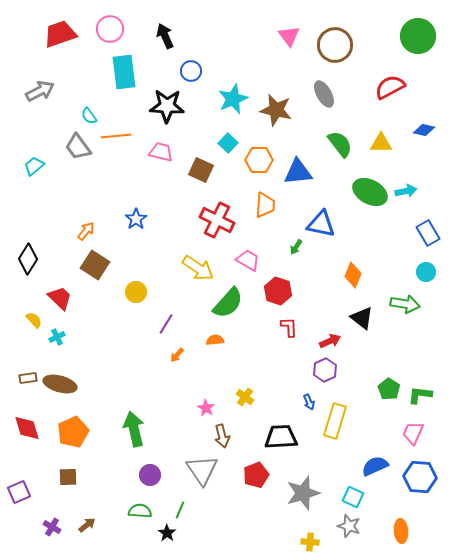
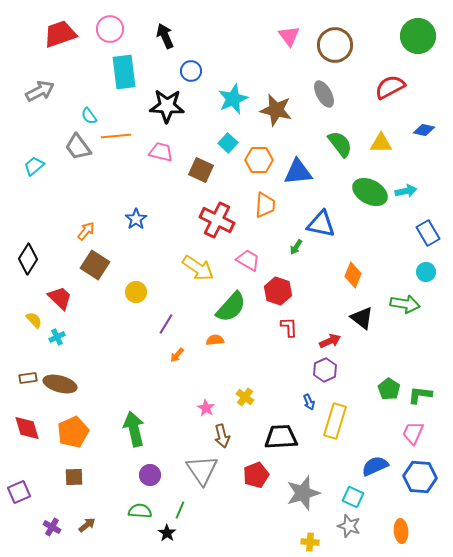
green semicircle at (228, 303): moved 3 px right, 4 px down
brown square at (68, 477): moved 6 px right
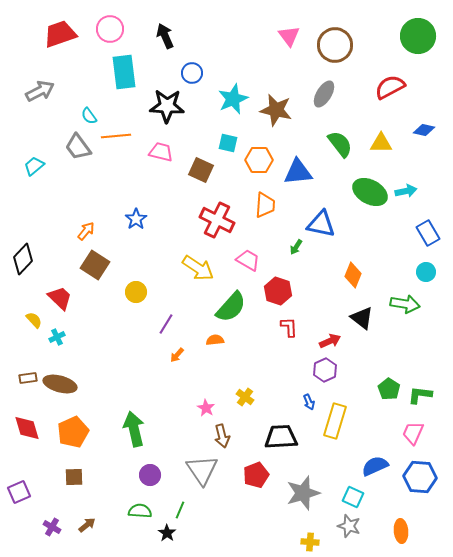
blue circle at (191, 71): moved 1 px right, 2 px down
gray ellipse at (324, 94): rotated 60 degrees clockwise
cyan square at (228, 143): rotated 30 degrees counterclockwise
black diamond at (28, 259): moved 5 px left; rotated 12 degrees clockwise
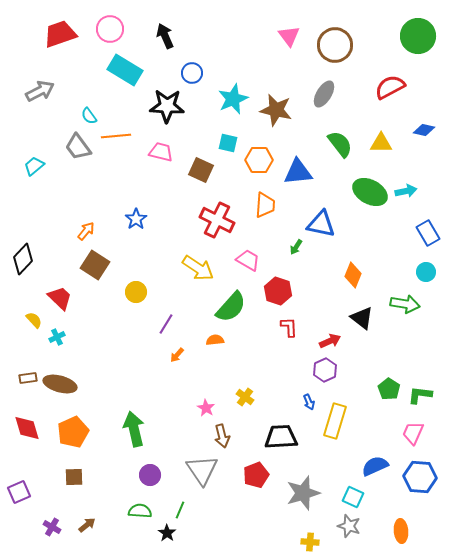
cyan rectangle at (124, 72): moved 1 px right, 2 px up; rotated 52 degrees counterclockwise
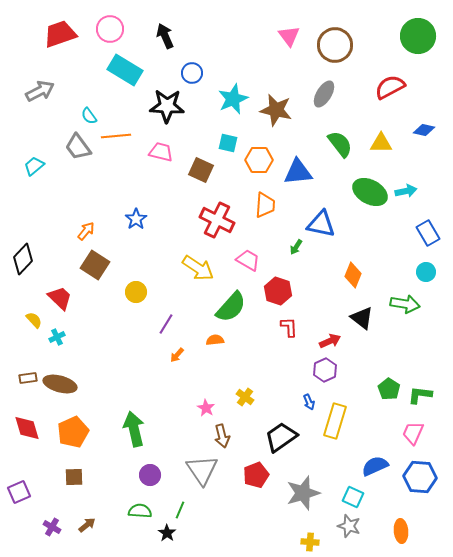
black trapezoid at (281, 437): rotated 32 degrees counterclockwise
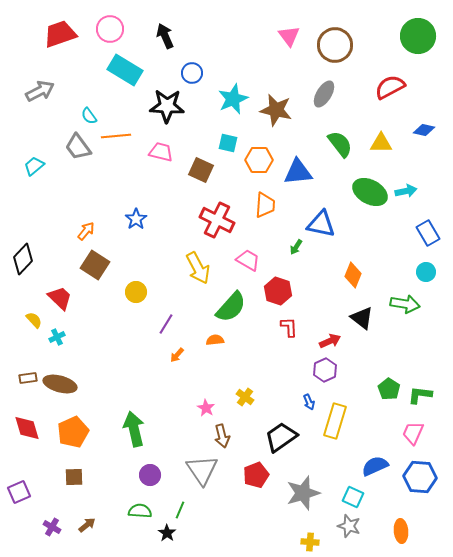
yellow arrow at (198, 268): rotated 28 degrees clockwise
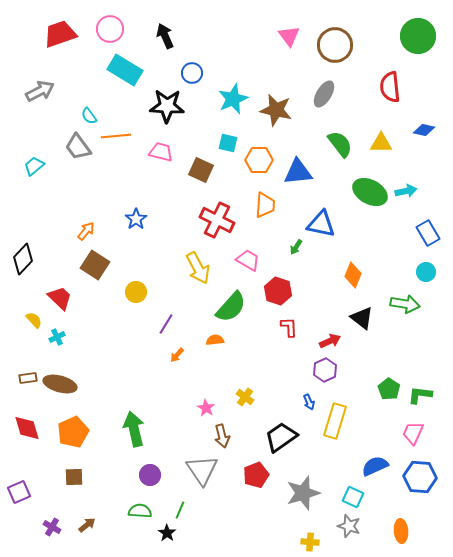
red semicircle at (390, 87): rotated 68 degrees counterclockwise
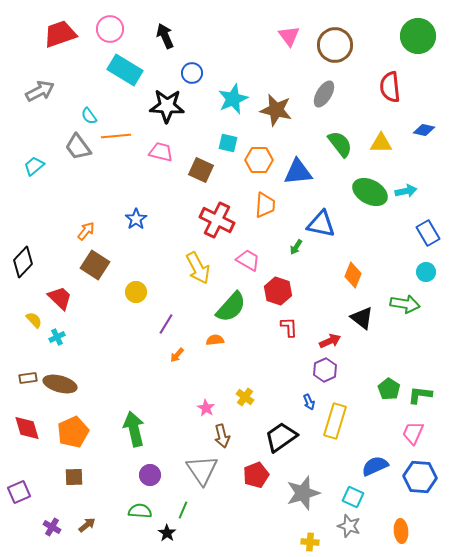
black diamond at (23, 259): moved 3 px down
green line at (180, 510): moved 3 px right
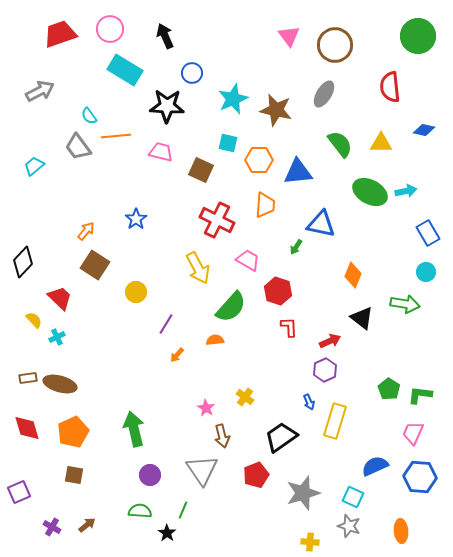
brown square at (74, 477): moved 2 px up; rotated 12 degrees clockwise
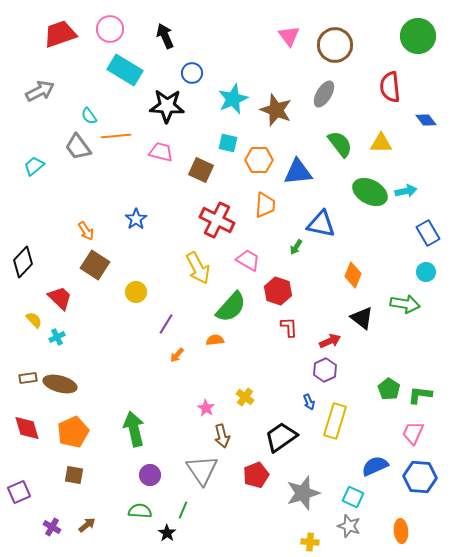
brown star at (276, 110): rotated 8 degrees clockwise
blue diamond at (424, 130): moved 2 px right, 10 px up; rotated 40 degrees clockwise
orange arrow at (86, 231): rotated 108 degrees clockwise
